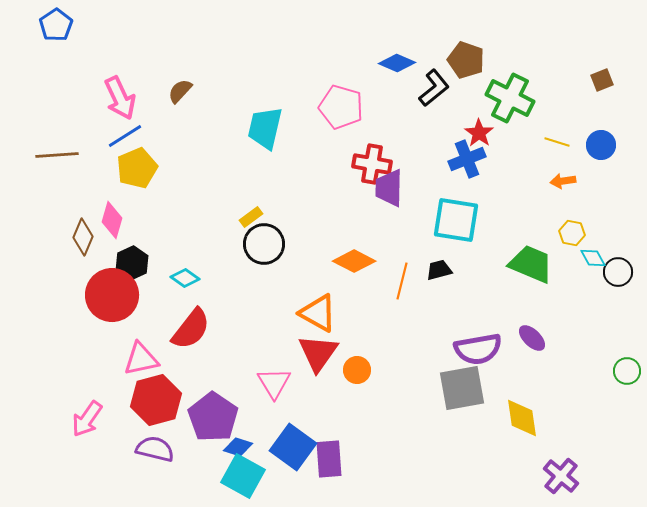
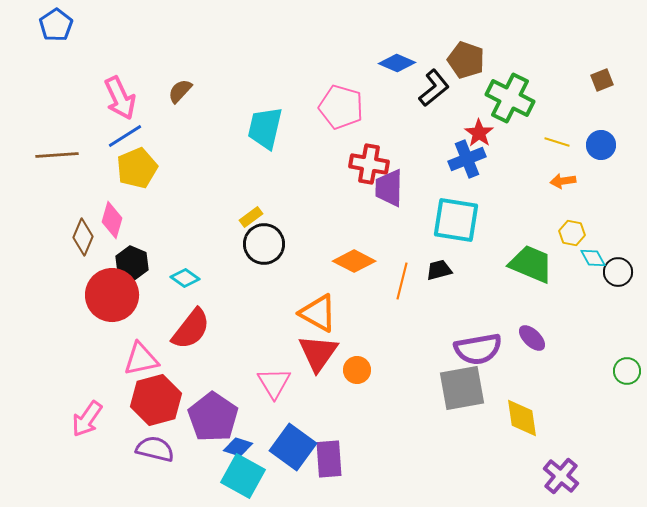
red cross at (372, 164): moved 3 px left
black hexagon at (132, 263): rotated 12 degrees counterclockwise
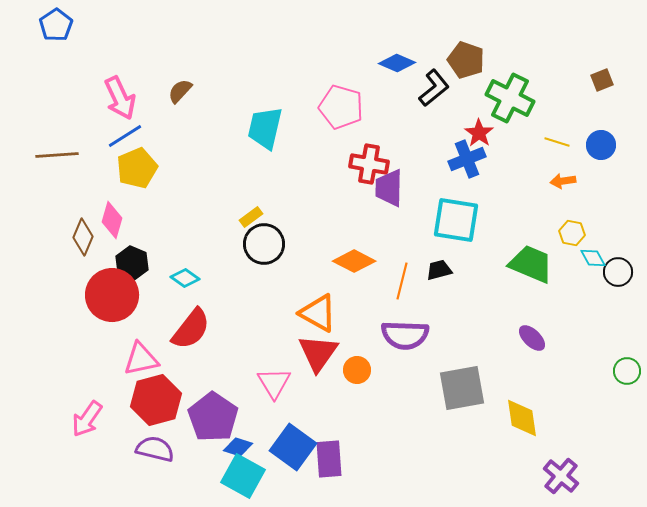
purple semicircle at (478, 349): moved 73 px left, 14 px up; rotated 12 degrees clockwise
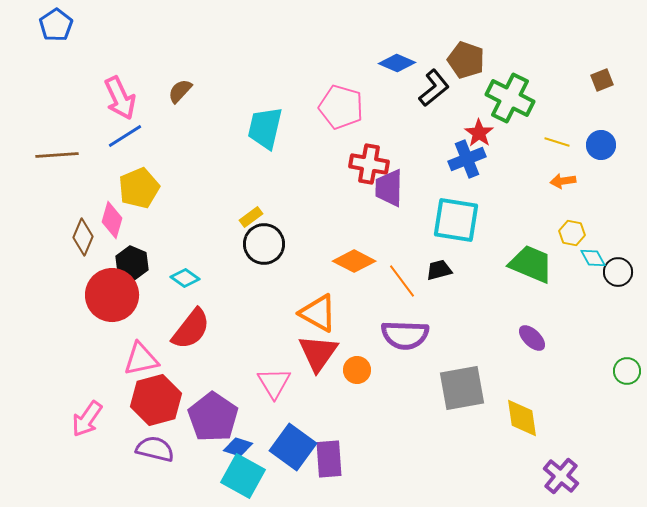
yellow pentagon at (137, 168): moved 2 px right, 20 px down
orange line at (402, 281): rotated 51 degrees counterclockwise
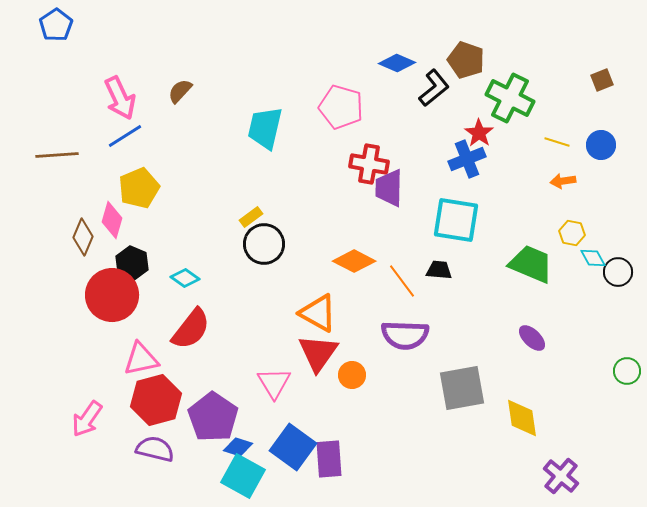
black trapezoid at (439, 270): rotated 20 degrees clockwise
orange circle at (357, 370): moved 5 px left, 5 px down
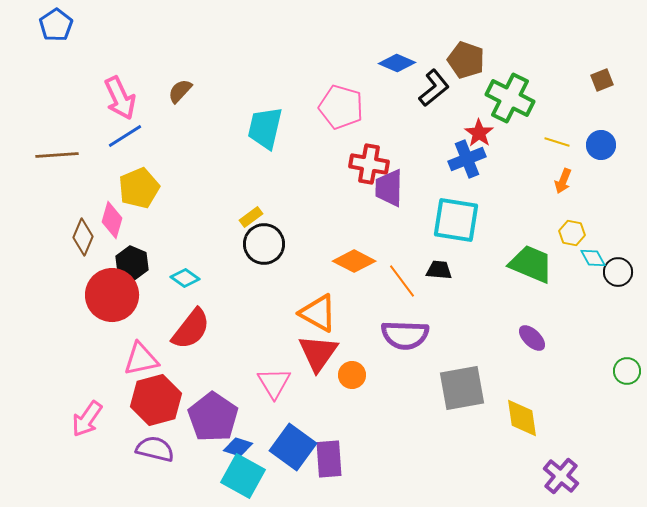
orange arrow at (563, 181): rotated 60 degrees counterclockwise
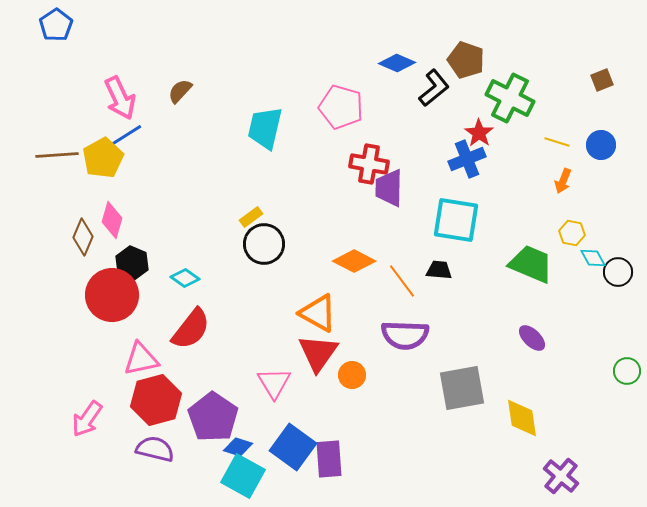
yellow pentagon at (139, 188): moved 36 px left, 30 px up; rotated 6 degrees counterclockwise
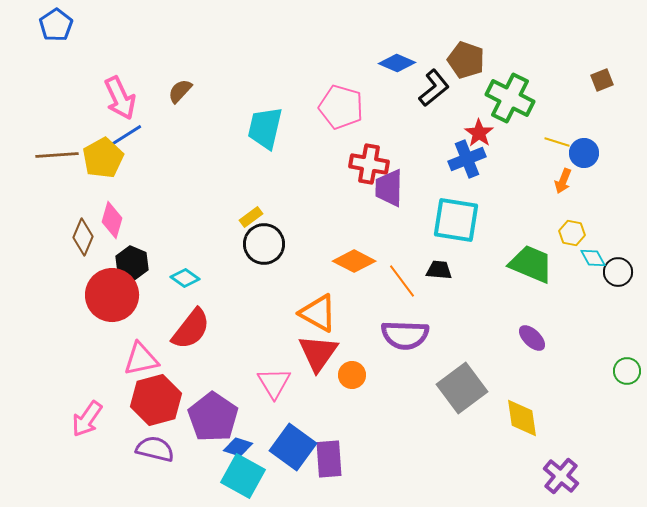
blue circle at (601, 145): moved 17 px left, 8 px down
gray square at (462, 388): rotated 27 degrees counterclockwise
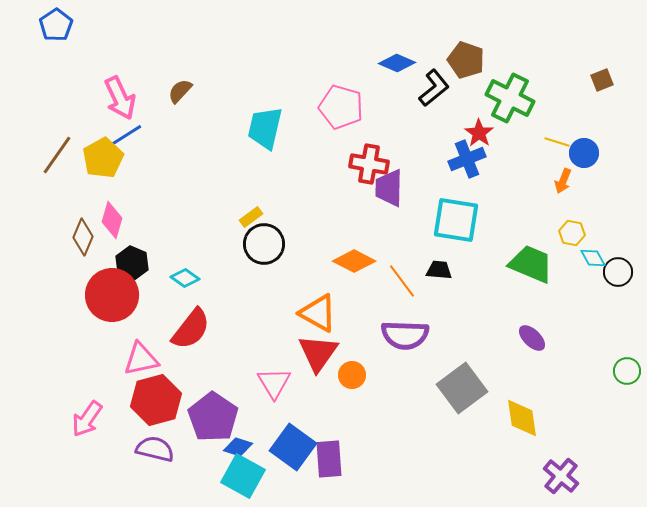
brown line at (57, 155): rotated 51 degrees counterclockwise
